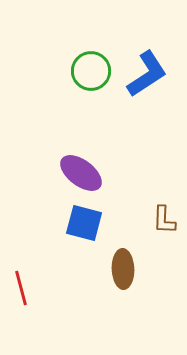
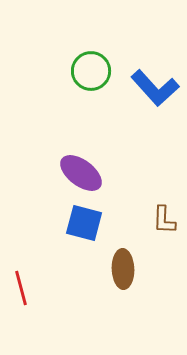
blue L-shape: moved 8 px right, 14 px down; rotated 81 degrees clockwise
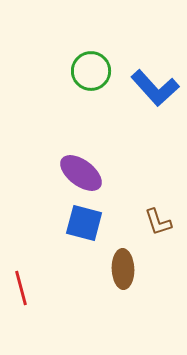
brown L-shape: moved 6 px left, 2 px down; rotated 20 degrees counterclockwise
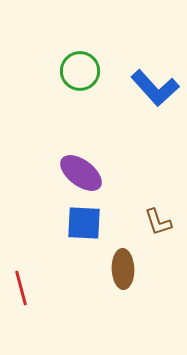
green circle: moved 11 px left
blue square: rotated 12 degrees counterclockwise
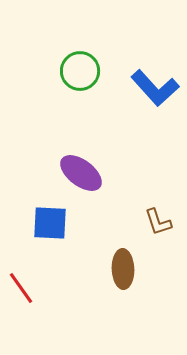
blue square: moved 34 px left
red line: rotated 20 degrees counterclockwise
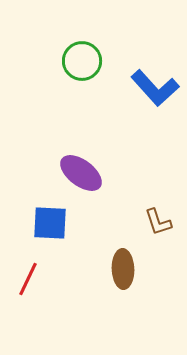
green circle: moved 2 px right, 10 px up
red line: moved 7 px right, 9 px up; rotated 60 degrees clockwise
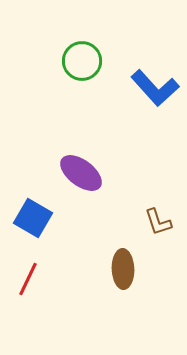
blue square: moved 17 px left, 5 px up; rotated 27 degrees clockwise
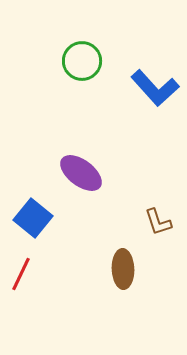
blue square: rotated 9 degrees clockwise
red line: moved 7 px left, 5 px up
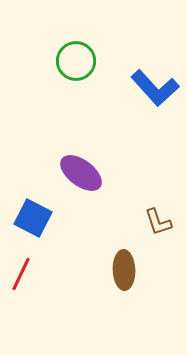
green circle: moved 6 px left
blue square: rotated 12 degrees counterclockwise
brown ellipse: moved 1 px right, 1 px down
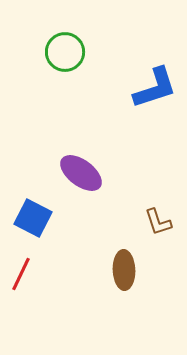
green circle: moved 11 px left, 9 px up
blue L-shape: rotated 66 degrees counterclockwise
